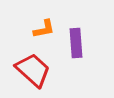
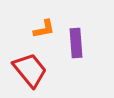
red trapezoid: moved 3 px left; rotated 9 degrees clockwise
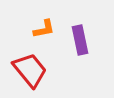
purple rectangle: moved 4 px right, 3 px up; rotated 8 degrees counterclockwise
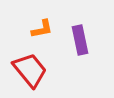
orange L-shape: moved 2 px left
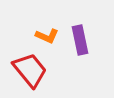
orange L-shape: moved 5 px right, 7 px down; rotated 35 degrees clockwise
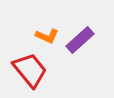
purple rectangle: rotated 60 degrees clockwise
